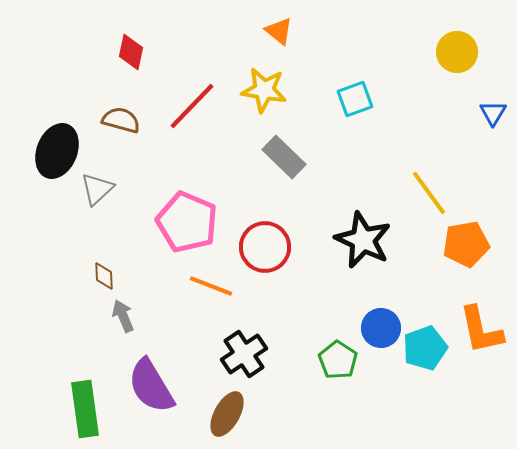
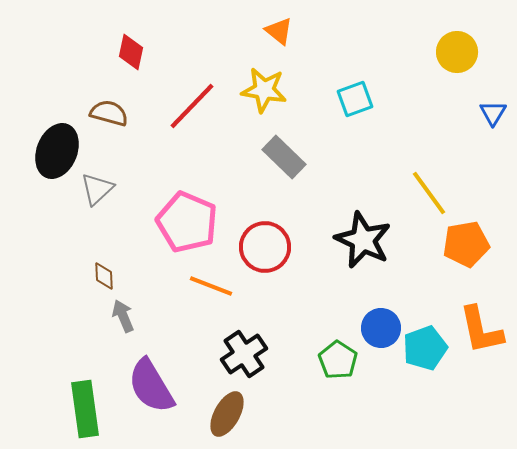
brown semicircle: moved 12 px left, 7 px up
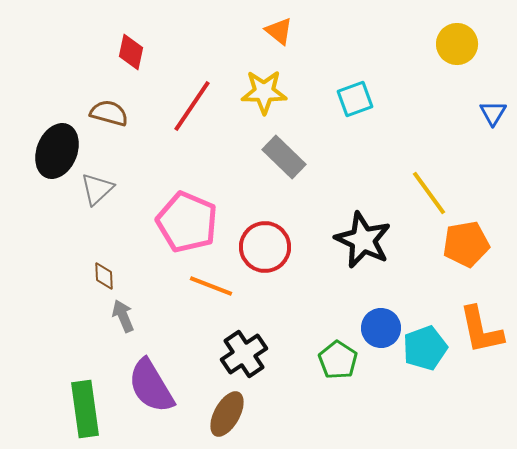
yellow circle: moved 8 px up
yellow star: moved 2 px down; rotated 9 degrees counterclockwise
red line: rotated 10 degrees counterclockwise
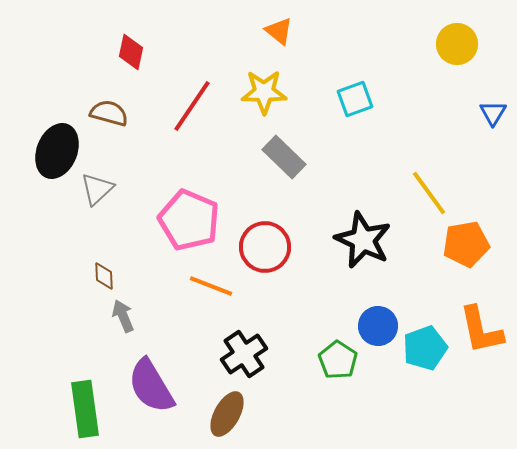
pink pentagon: moved 2 px right, 2 px up
blue circle: moved 3 px left, 2 px up
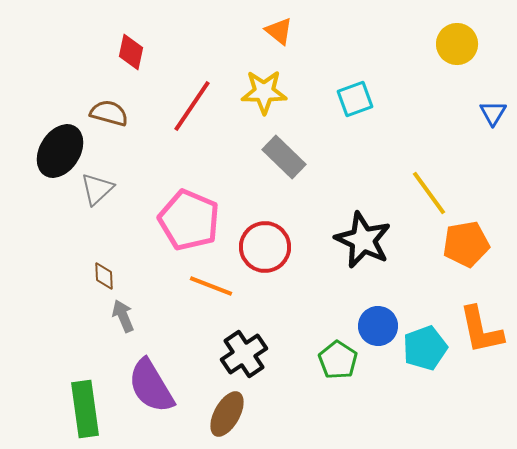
black ellipse: moved 3 px right; rotated 10 degrees clockwise
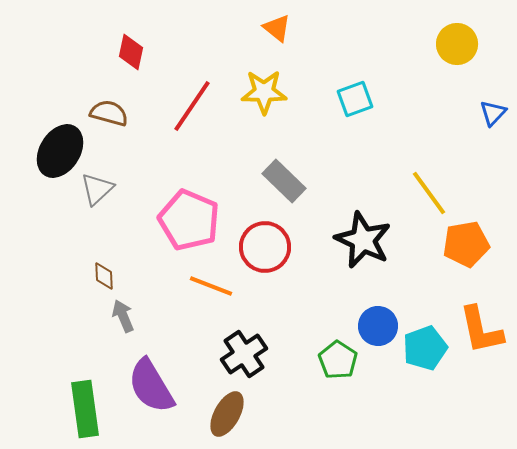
orange triangle: moved 2 px left, 3 px up
blue triangle: rotated 12 degrees clockwise
gray rectangle: moved 24 px down
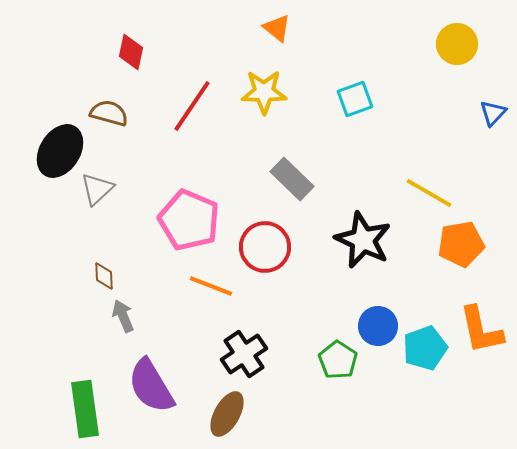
gray rectangle: moved 8 px right, 2 px up
yellow line: rotated 24 degrees counterclockwise
orange pentagon: moved 5 px left
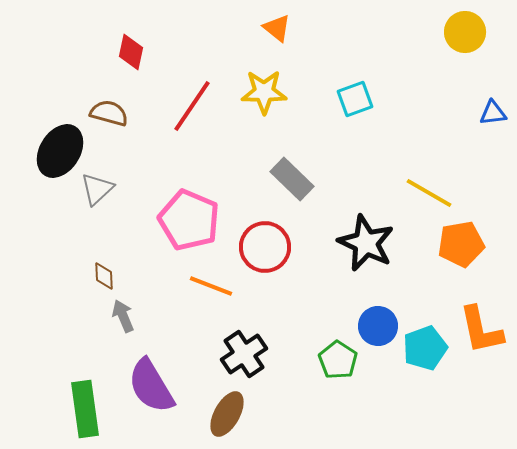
yellow circle: moved 8 px right, 12 px up
blue triangle: rotated 40 degrees clockwise
black star: moved 3 px right, 3 px down
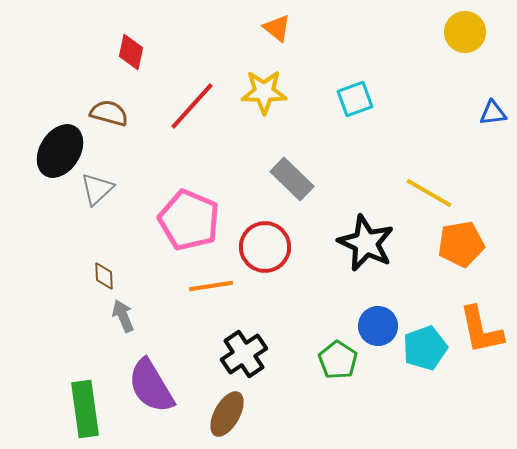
red line: rotated 8 degrees clockwise
orange line: rotated 30 degrees counterclockwise
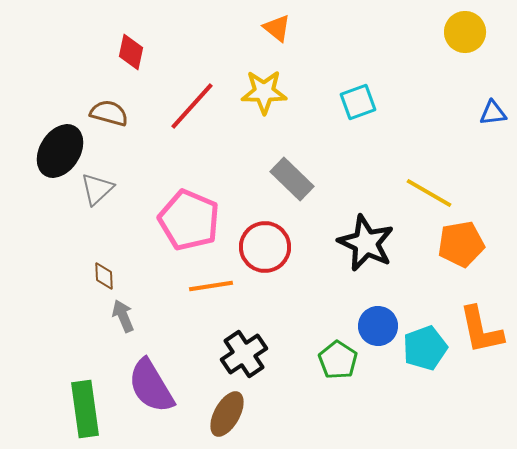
cyan square: moved 3 px right, 3 px down
